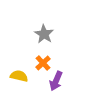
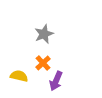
gray star: rotated 18 degrees clockwise
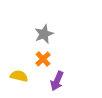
orange cross: moved 4 px up
purple arrow: moved 1 px right
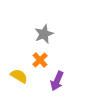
orange cross: moved 3 px left, 1 px down
yellow semicircle: rotated 18 degrees clockwise
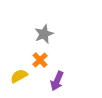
yellow semicircle: rotated 60 degrees counterclockwise
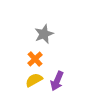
orange cross: moved 5 px left, 1 px up
yellow semicircle: moved 15 px right, 4 px down
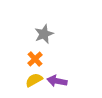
purple arrow: rotated 78 degrees clockwise
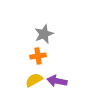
orange cross: moved 3 px right, 3 px up; rotated 35 degrees clockwise
